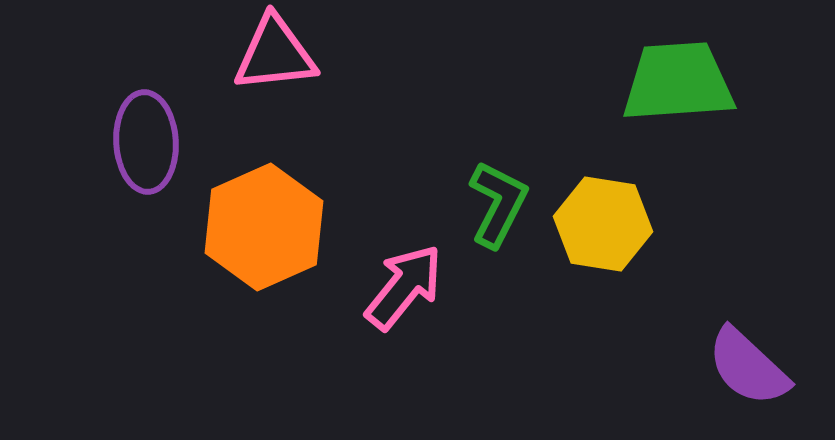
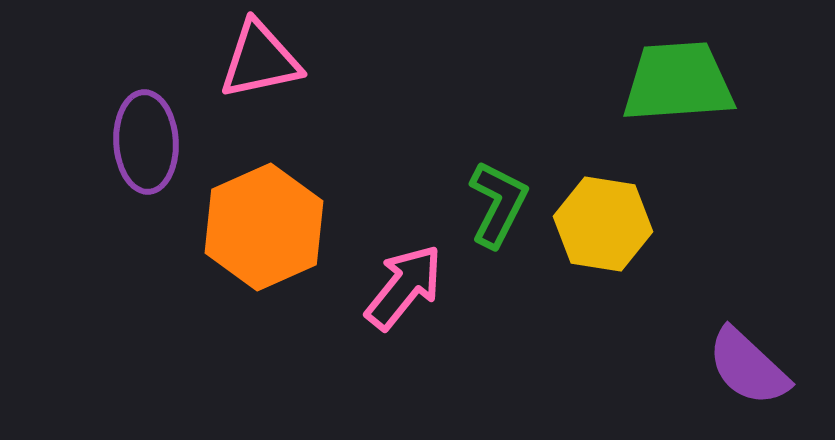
pink triangle: moved 15 px left, 6 px down; rotated 6 degrees counterclockwise
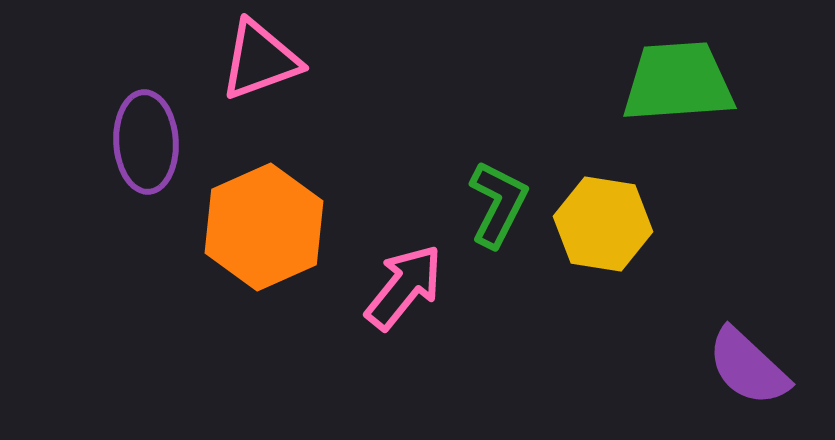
pink triangle: rotated 8 degrees counterclockwise
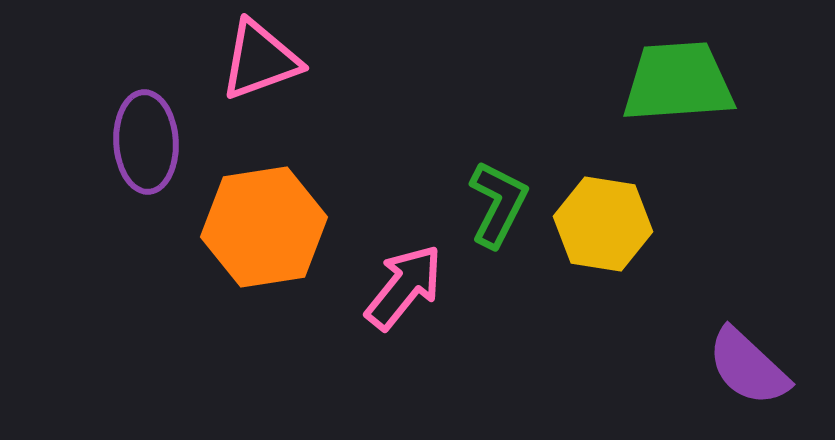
orange hexagon: rotated 15 degrees clockwise
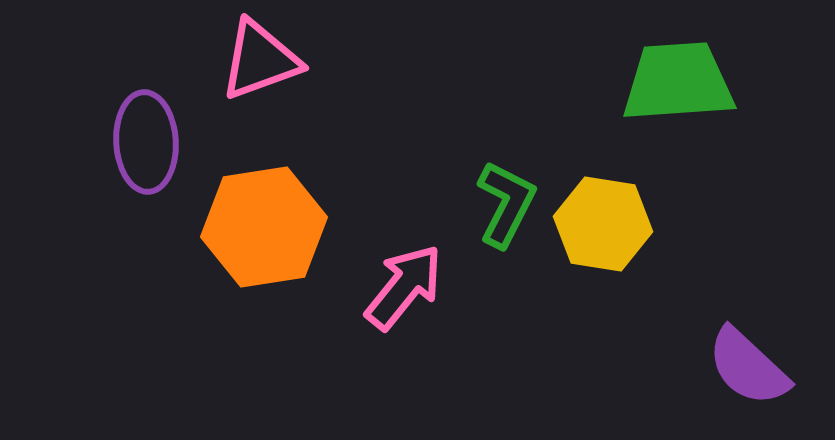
green L-shape: moved 8 px right
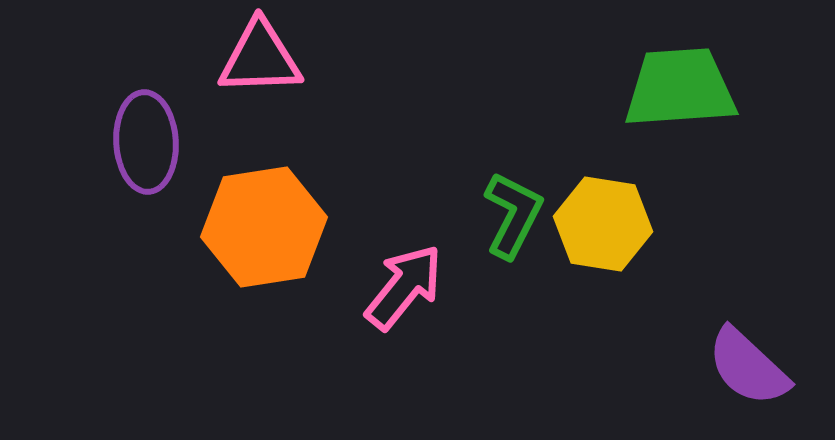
pink triangle: moved 2 px up; rotated 18 degrees clockwise
green trapezoid: moved 2 px right, 6 px down
green L-shape: moved 7 px right, 11 px down
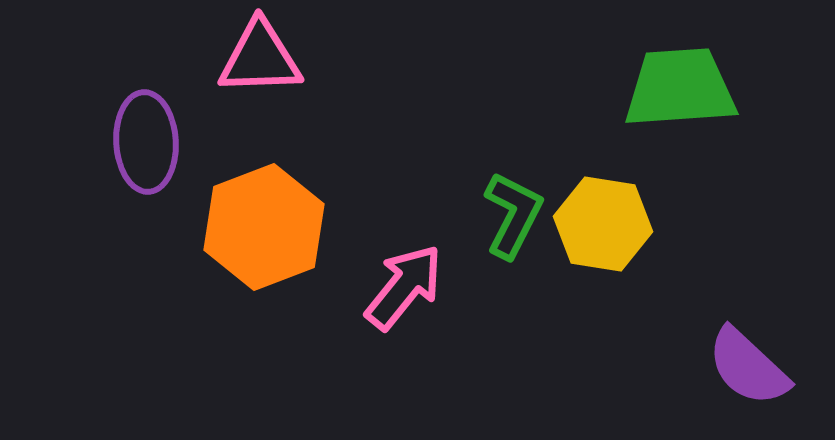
orange hexagon: rotated 12 degrees counterclockwise
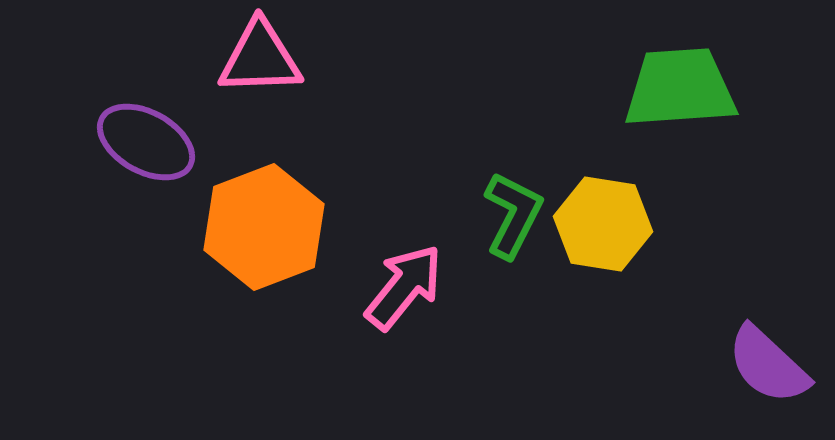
purple ellipse: rotated 58 degrees counterclockwise
purple semicircle: moved 20 px right, 2 px up
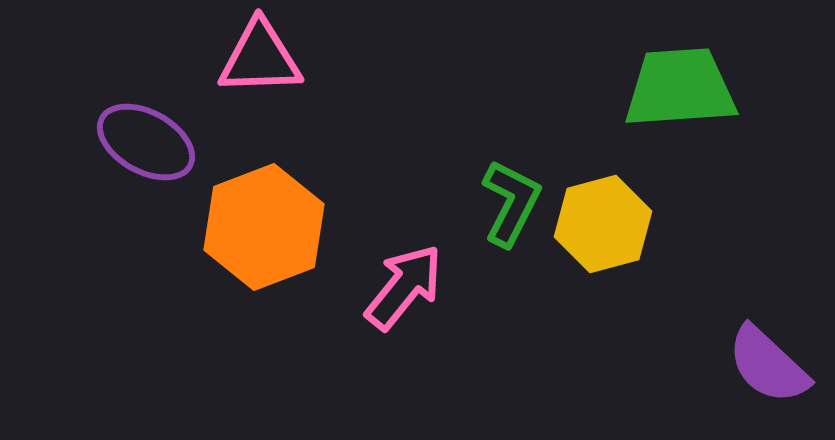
green L-shape: moved 2 px left, 12 px up
yellow hexagon: rotated 24 degrees counterclockwise
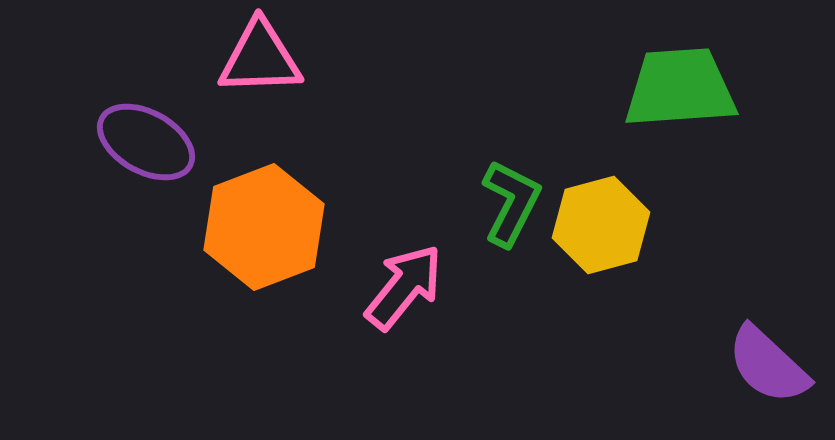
yellow hexagon: moved 2 px left, 1 px down
